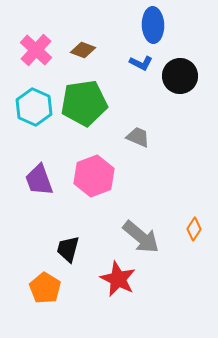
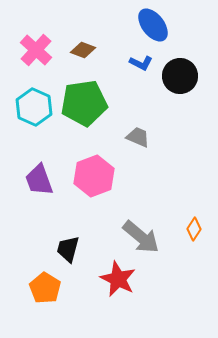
blue ellipse: rotated 36 degrees counterclockwise
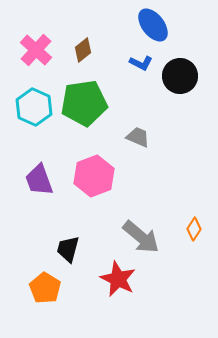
brown diamond: rotated 60 degrees counterclockwise
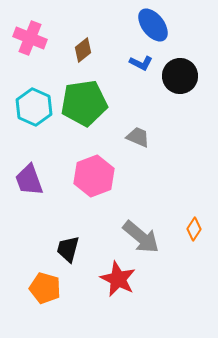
pink cross: moved 6 px left, 12 px up; rotated 20 degrees counterclockwise
purple trapezoid: moved 10 px left
orange pentagon: rotated 16 degrees counterclockwise
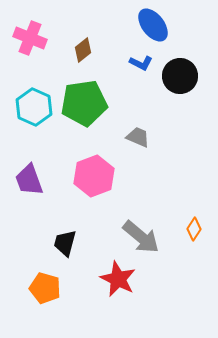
black trapezoid: moved 3 px left, 6 px up
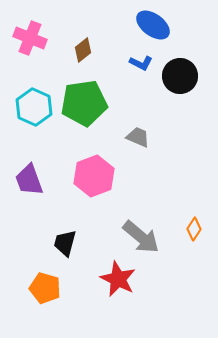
blue ellipse: rotated 16 degrees counterclockwise
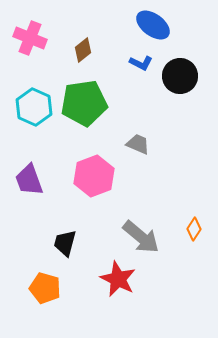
gray trapezoid: moved 7 px down
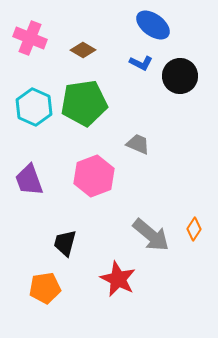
brown diamond: rotated 70 degrees clockwise
gray arrow: moved 10 px right, 2 px up
orange pentagon: rotated 24 degrees counterclockwise
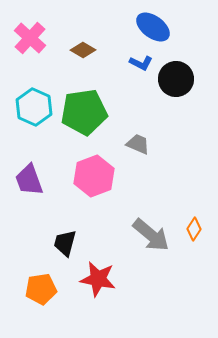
blue ellipse: moved 2 px down
pink cross: rotated 20 degrees clockwise
black circle: moved 4 px left, 3 px down
green pentagon: moved 9 px down
red star: moved 20 px left; rotated 15 degrees counterclockwise
orange pentagon: moved 4 px left, 1 px down
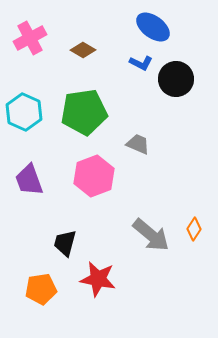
pink cross: rotated 20 degrees clockwise
cyan hexagon: moved 10 px left, 5 px down
